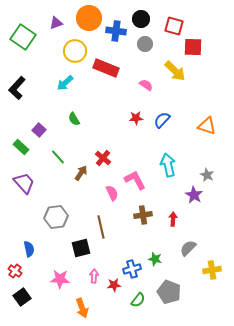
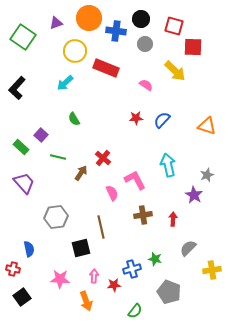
purple square at (39, 130): moved 2 px right, 5 px down
green line at (58, 157): rotated 35 degrees counterclockwise
gray star at (207, 175): rotated 24 degrees clockwise
red cross at (15, 271): moved 2 px left, 2 px up; rotated 24 degrees counterclockwise
green semicircle at (138, 300): moved 3 px left, 11 px down
orange arrow at (82, 308): moved 4 px right, 7 px up
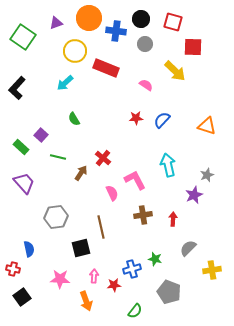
red square at (174, 26): moved 1 px left, 4 px up
purple star at (194, 195): rotated 18 degrees clockwise
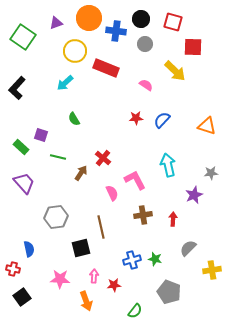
purple square at (41, 135): rotated 24 degrees counterclockwise
gray star at (207, 175): moved 4 px right, 2 px up; rotated 16 degrees clockwise
blue cross at (132, 269): moved 9 px up
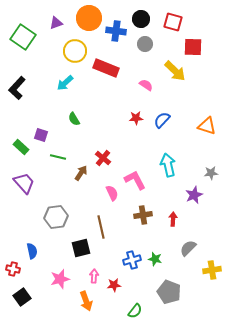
blue semicircle at (29, 249): moved 3 px right, 2 px down
pink star at (60, 279): rotated 18 degrees counterclockwise
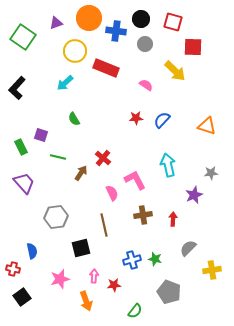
green rectangle at (21, 147): rotated 21 degrees clockwise
brown line at (101, 227): moved 3 px right, 2 px up
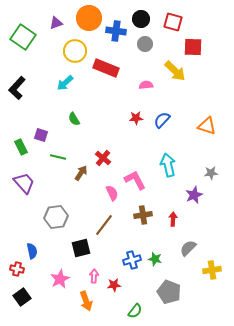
pink semicircle at (146, 85): rotated 40 degrees counterclockwise
brown line at (104, 225): rotated 50 degrees clockwise
red cross at (13, 269): moved 4 px right
pink star at (60, 279): rotated 12 degrees counterclockwise
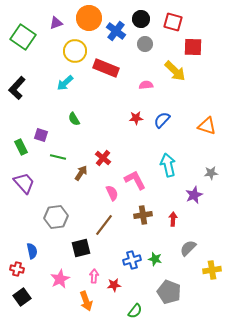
blue cross at (116, 31): rotated 30 degrees clockwise
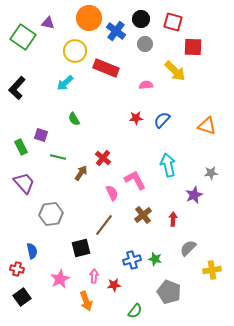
purple triangle at (56, 23): moved 8 px left; rotated 32 degrees clockwise
brown cross at (143, 215): rotated 30 degrees counterclockwise
gray hexagon at (56, 217): moved 5 px left, 3 px up
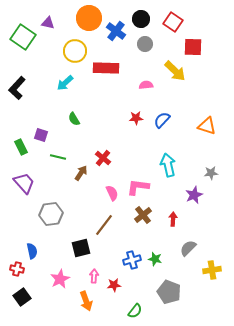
red square at (173, 22): rotated 18 degrees clockwise
red rectangle at (106, 68): rotated 20 degrees counterclockwise
pink L-shape at (135, 180): moved 3 px right, 7 px down; rotated 55 degrees counterclockwise
